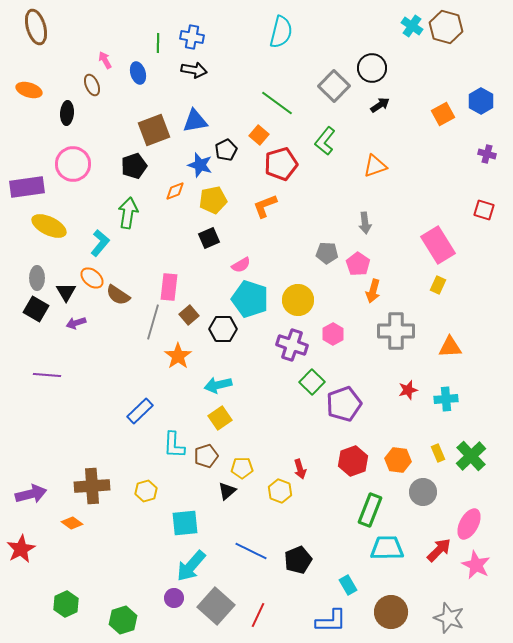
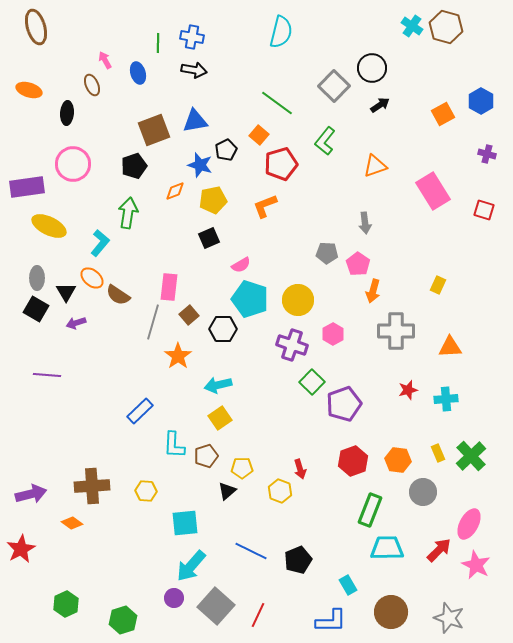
pink rectangle at (438, 245): moved 5 px left, 54 px up
yellow hexagon at (146, 491): rotated 20 degrees clockwise
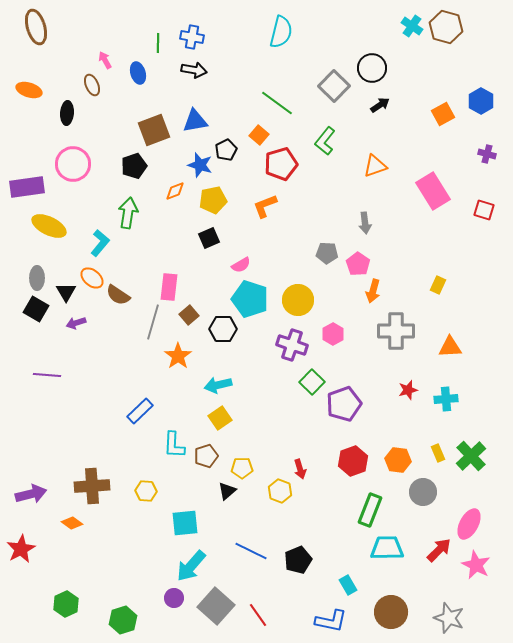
red line at (258, 615): rotated 60 degrees counterclockwise
blue L-shape at (331, 621): rotated 12 degrees clockwise
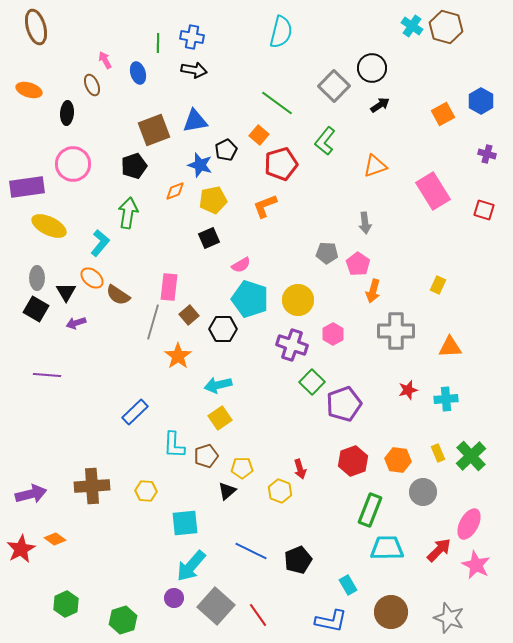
blue rectangle at (140, 411): moved 5 px left, 1 px down
orange diamond at (72, 523): moved 17 px left, 16 px down
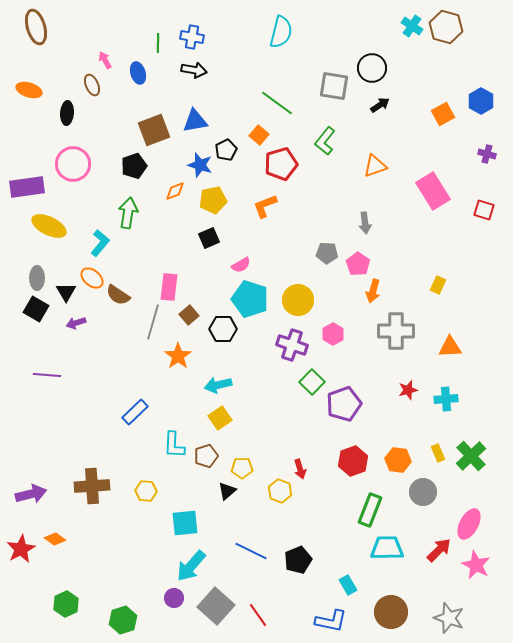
gray square at (334, 86): rotated 36 degrees counterclockwise
